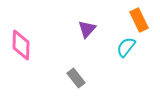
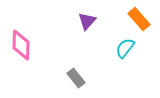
orange rectangle: moved 1 px up; rotated 15 degrees counterclockwise
purple triangle: moved 8 px up
cyan semicircle: moved 1 px left, 1 px down
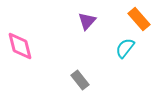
pink diamond: moved 1 px left, 1 px down; rotated 16 degrees counterclockwise
gray rectangle: moved 4 px right, 2 px down
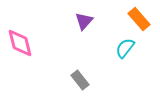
purple triangle: moved 3 px left
pink diamond: moved 3 px up
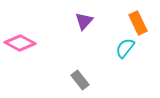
orange rectangle: moved 1 px left, 4 px down; rotated 15 degrees clockwise
pink diamond: rotated 48 degrees counterclockwise
